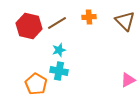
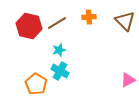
cyan cross: moved 1 px right; rotated 18 degrees clockwise
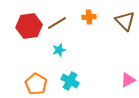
red hexagon: rotated 20 degrees counterclockwise
cyan cross: moved 10 px right, 10 px down
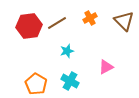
orange cross: moved 1 px right, 1 px down; rotated 24 degrees counterclockwise
brown triangle: moved 1 px left
cyan star: moved 8 px right, 1 px down
pink triangle: moved 22 px left, 13 px up
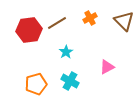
red hexagon: moved 4 px down
cyan star: moved 1 px left, 1 px down; rotated 16 degrees counterclockwise
pink triangle: moved 1 px right
orange pentagon: rotated 25 degrees clockwise
